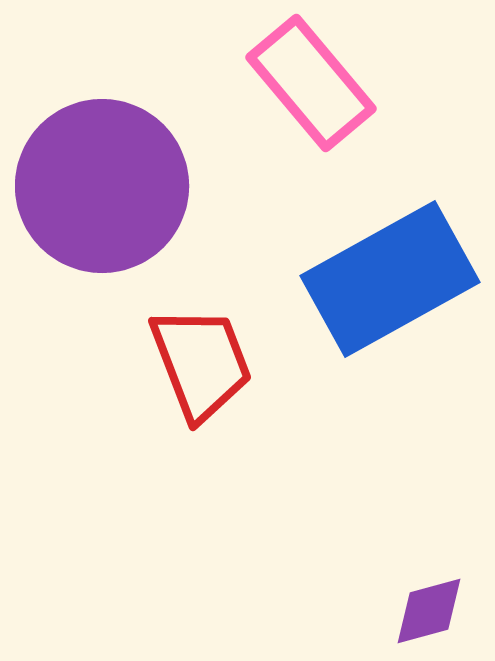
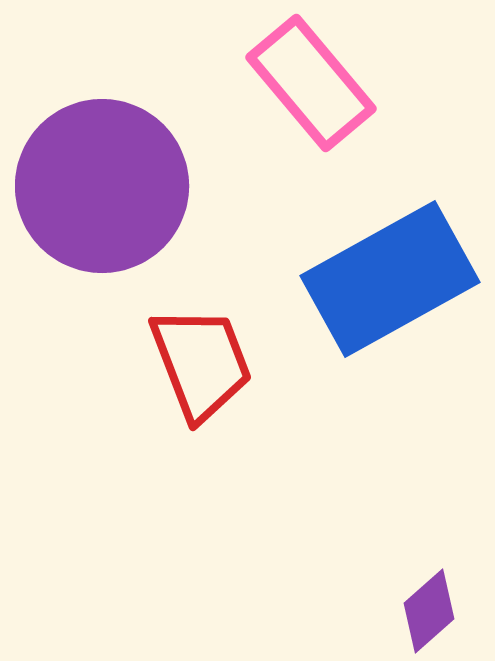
purple diamond: rotated 26 degrees counterclockwise
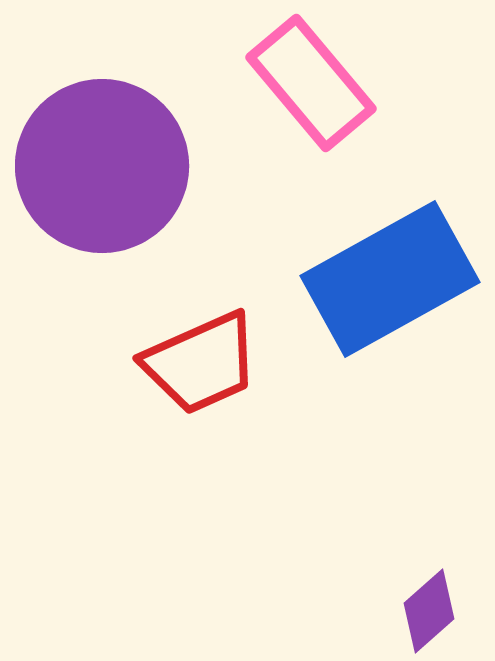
purple circle: moved 20 px up
red trapezoid: rotated 87 degrees clockwise
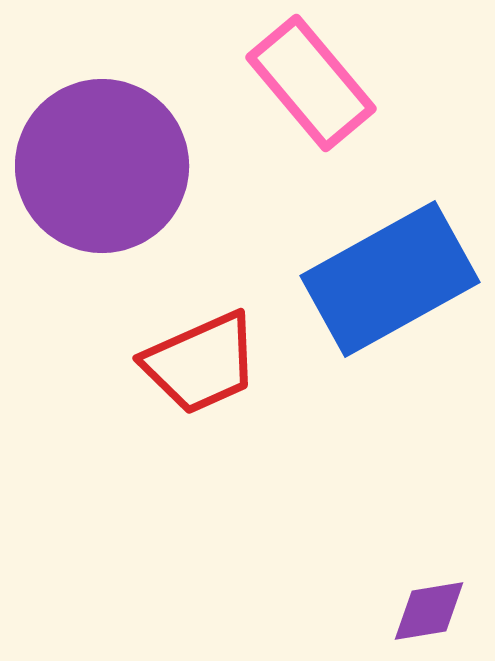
purple diamond: rotated 32 degrees clockwise
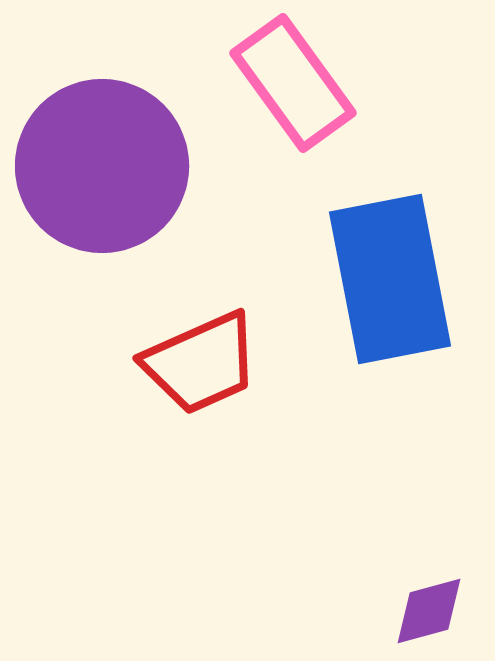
pink rectangle: moved 18 px left; rotated 4 degrees clockwise
blue rectangle: rotated 72 degrees counterclockwise
purple diamond: rotated 6 degrees counterclockwise
